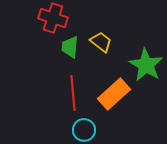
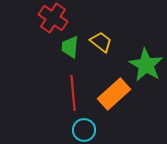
red cross: rotated 16 degrees clockwise
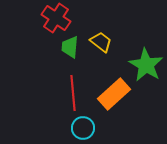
red cross: moved 3 px right
cyan circle: moved 1 px left, 2 px up
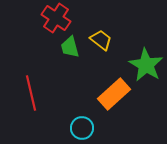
yellow trapezoid: moved 2 px up
green trapezoid: rotated 20 degrees counterclockwise
red line: moved 42 px left; rotated 8 degrees counterclockwise
cyan circle: moved 1 px left
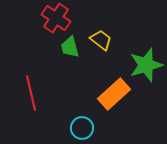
green star: rotated 24 degrees clockwise
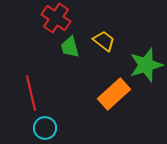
yellow trapezoid: moved 3 px right, 1 px down
cyan circle: moved 37 px left
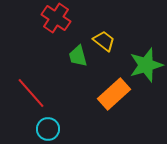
green trapezoid: moved 8 px right, 9 px down
red line: rotated 28 degrees counterclockwise
cyan circle: moved 3 px right, 1 px down
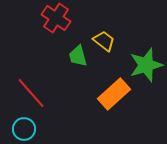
cyan circle: moved 24 px left
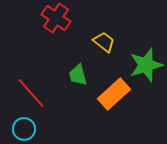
yellow trapezoid: moved 1 px down
green trapezoid: moved 19 px down
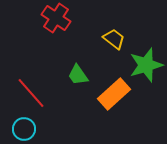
yellow trapezoid: moved 10 px right, 3 px up
green trapezoid: rotated 20 degrees counterclockwise
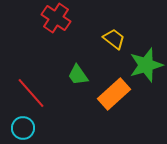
cyan circle: moved 1 px left, 1 px up
